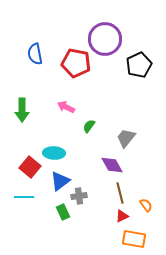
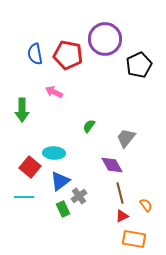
red pentagon: moved 8 px left, 8 px up
pink arrow: moved 12 px left, 15 px up
gray cross: rotated 28 degrees counterclockwise
green rectangle: moved 3 px up
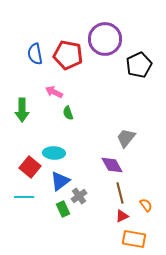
green semicircle: moved 21 px left, 13 px up; rotated 56 degrees counterclockwise
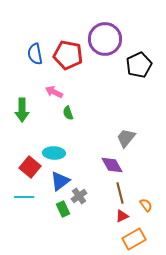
orange rectangle: rotated 40 degrees counterclockwise
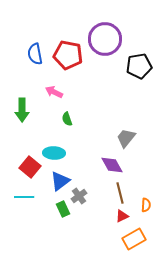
black pentagon: moved 1 px down; rotated 15 degrees clockwise
green semicircle: moved 1 px left, 6 px down
orange semicircle: rotated 40 degrees clockwise
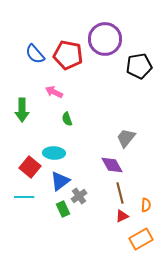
blue semicircle: rotated 30 degrees counterclockwise
orange rectangle: moved 7 px right
